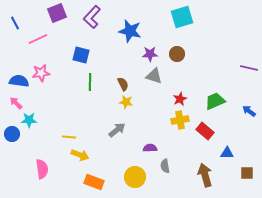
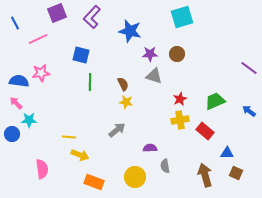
purple line: rotated 24 degrees clockwise
brown square: moved 11 px left; rotated 24 degrees clockwise
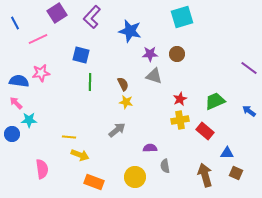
purple square: rotated 12 degrees counterclockwise
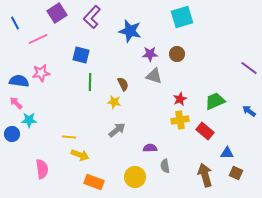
yellow star: moved 12 px left
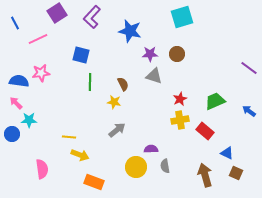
purple semicircle: moved 1 px right, 1 px down
blue triangle: rotated 24 degrees clockwise
yellow circle: moved 1 px right, 10 px up
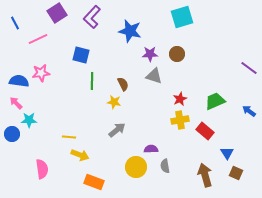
green line: moved 2 px right, 1 px up
blue triangle: rotated 32 degrees clockwise
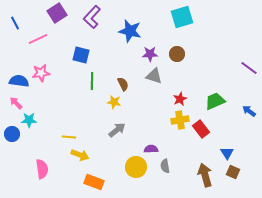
red rectangle: moved 4 px left, 2 px up; rotated 12 degrees clockwise
brown square: moved 3 px left, 1 px up
